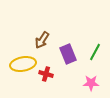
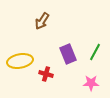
brown arrow: moved 19 px up
yellow ellipse: moved 3 px left, 3 px up
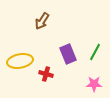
pink star: moved 3 px right, 1 px down
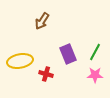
pink star: moved 1 px right, 9 px up
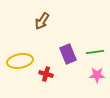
green line: rotated 54 degrees clockwise
pink star: moved 2 px right
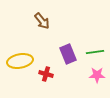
brown arrow: rotated 72 degrees counterclockwise
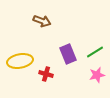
brown arrow: rotated 30 degrees counterclockwise
green line: rotated 24 degrees counterclockwise
pink star: rotated 14 degrees counterclockwise
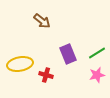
brown arrow: rotated 18 degrees clockwise
green line: moved 2 px right, 1 px down
yellow ellipse: moved 3 px down
red cross: moved 1 px down
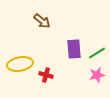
purple rectangle: moved 6 px right, 5 px up; rotated 18 degrees clockwise
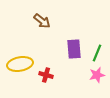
green line: rotated 36 degrees counterclockwise
